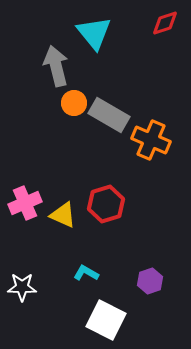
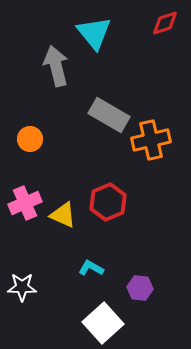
orange circle: moved 44 px left, 36 px down
orange cross: rotated 36 degrees counterclockwise
red hexagon: moved 2 px right, 2 px up; rotated 6 degrees counterclockwise
cyan L-shape: moved 5 px right, 5 px up
purple hexagon: moved 10 px left, 7 px down; rotated 25 degrees clockwise
white square: moved 3 px left, 3 px down; rotated 21 degrees clockwise
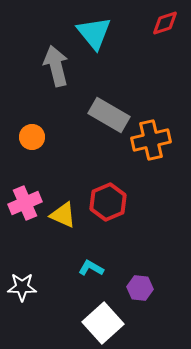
orange circle: moved 2 px right, 2 px up
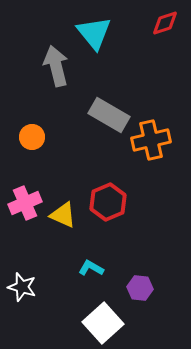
white star: rotated 16 degrees clockwise
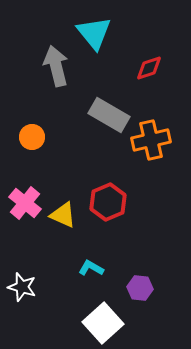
red diamond: moved 16 px left, 45 px down
pink cross: rotated 28 degrees counterclockwise
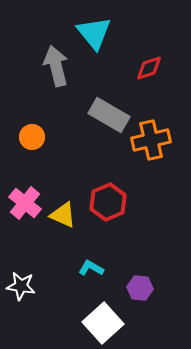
white star: moved 1 px left, 1 px up; rotated 8 degrees counterclockwise
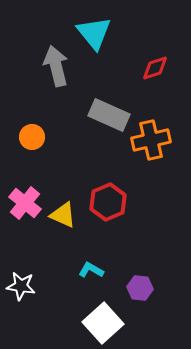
red diamond: moved 6 px right
gray rectangle: rotated 6 degrees counterclockwise
cyan L-shape: moved 2 px down
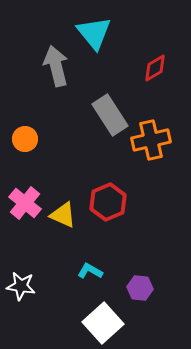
red diamond: rotated 12 degrees counterclockwise
gray rectangle: moved 1 px right; rotated 33 degrees clockwise
orange circle: moved 7 px left, 2 px down
cyan L-shape: moved 1 px left, 1 px down
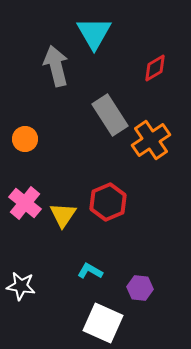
cyan triangle: rotated 9 degrees clockwise
orange cross: rotated 21 degrees counterclockwise
yellow triangle: rotated 40 degrees clockwise
white square: rotated 24 degrees counterclockwise
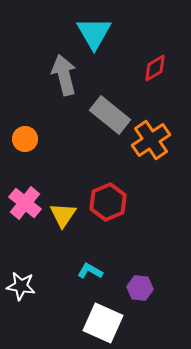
gray arrow: moved 8 px right, 9 px down
gray rectangle: rotated 18 degrees counterclockwise
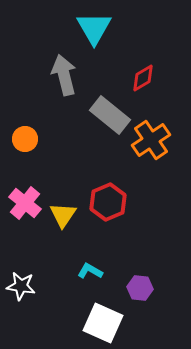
cyan triangle: moved 5 px up
red diamond: moved 12 px left, 10 px down
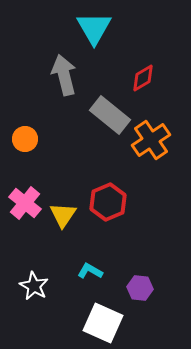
white star: moved 13 px right; rotated 20 degrees clockwise
